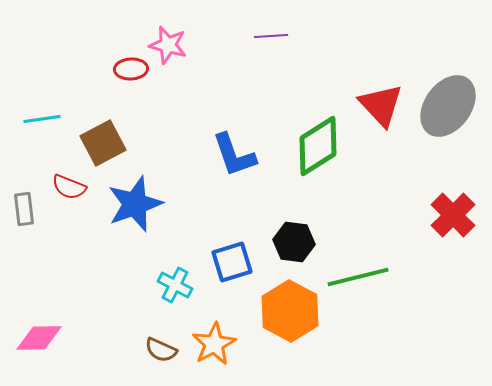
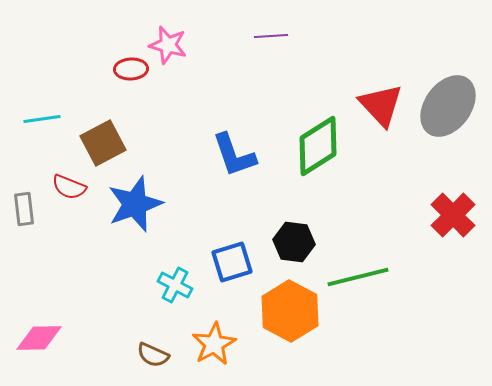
brown semicircle: moved 8 px left, 5 px down
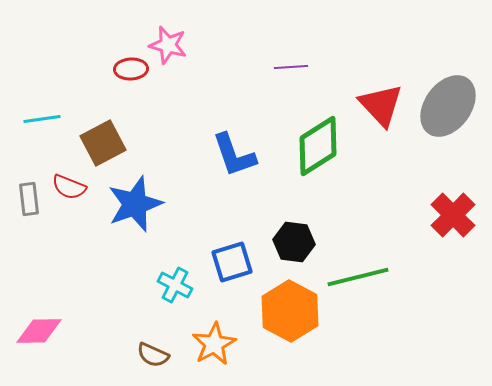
purple line: moved 20 px right, 31 px down
gray rectangle: moved 5 px right, 10 px up
pink diamond: moved 7 px up
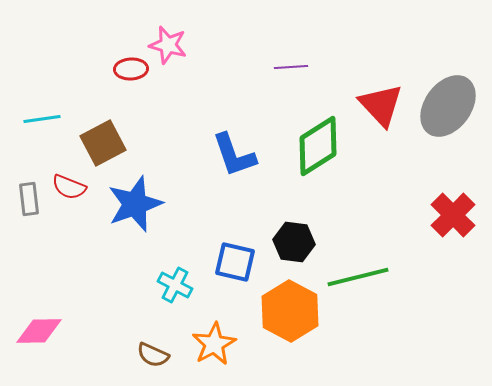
blue square: moved 3 px right; rotated 30 degrees clockwise
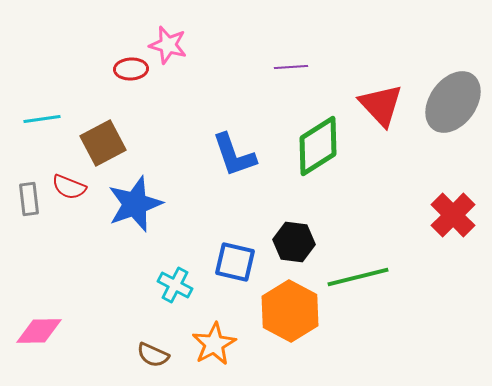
gray ellipse: moved 5 px right, 4 px up
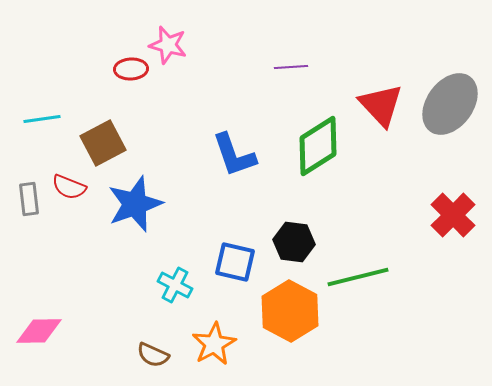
gray ellipse: moved 3 px left, 2 px down
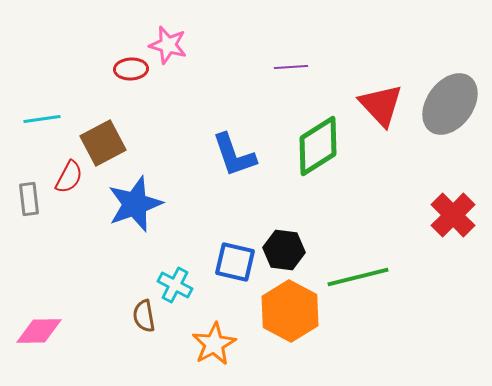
red semicircle: moved 10 px up; rotated 84 degrees counterclockwise
black hexagon: moved 10 px left, 8 px down
brown semicircle: moved 9 px left, 39 px up; rotated 56 degrees clockwise
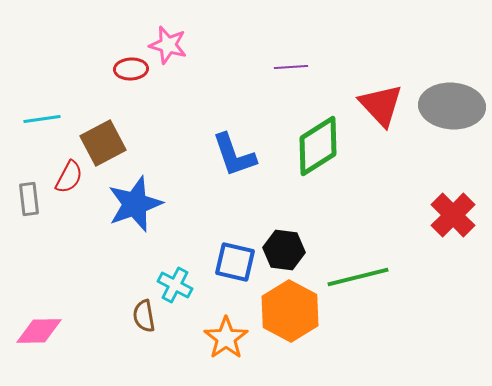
gray ellipse: moved 2 px right, 2 px down; rotated 58 degrees clockwise
orange star: moved 12 px right, 6 px up; rotated 6 degrees counterclockwise
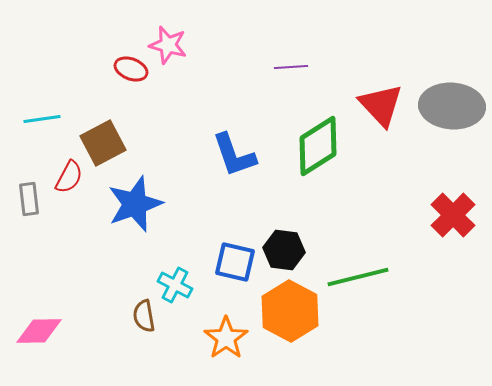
red ellipse: rotated 24 degrees clockwise
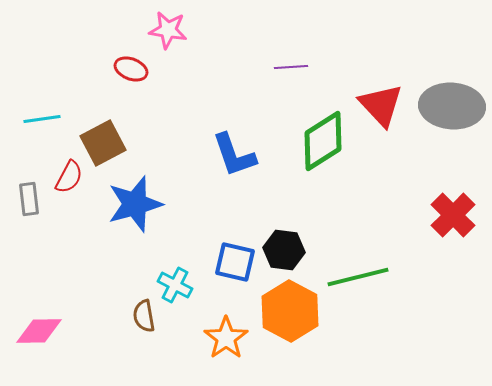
pink star: moved 15 px up; rotated 6 degrees counterclockwise
green diamond: moved 5 px right, 5 px up
blue star: rotated 4 degrees clockwise
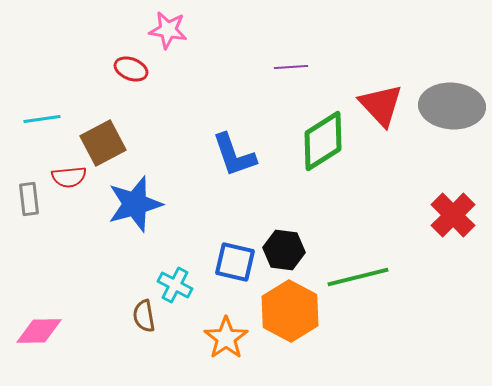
red semicircle: rotated 56 degrees clockwise
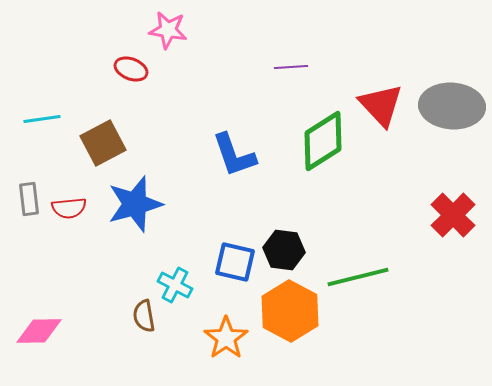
red semicircle: moved 31 px down
